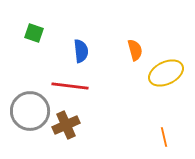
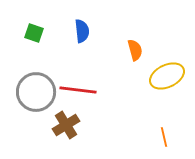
blue semicircle: moved 1 px right, 20 px up
yellow ellipse: moved 1 px right, 3 px down
red line: moved 8 px right, 4 px down
gray circle: moved 6 px right, 19 px up
brown cross: rotated 8 degrees counterclockwise
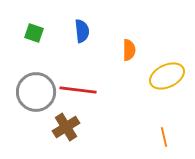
orange semicircle: moved 6 px left; rotated 15 degrees clockwise
brown cross: moved 2 px down
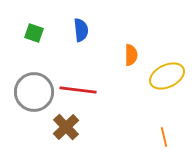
blue semicircle: moved 1 px left, 1 px up
orange semicircle: moved 2 px right, 5 px down
gray circle: moved 2 px left
brown cross: rotated 12 degrees counterclockwise
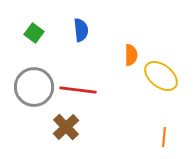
green square: rotated 18 degrees clockwise
yellow ellipse: moved 6 px left; rotated 64 degrees clockwise
gray circle: moved 5 px up
orange line: rotated 18 degrees clockwise
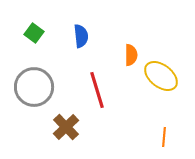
blue semicircle: moved 6 px down
red line: moved 19 px right; rotated 66 degrees clockwise
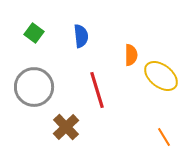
orange line: rotated 36 degrees counterclockwise
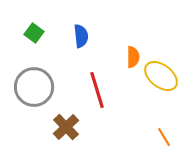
orange semicircle: moved 2 px right, 2 px down
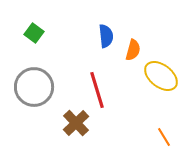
blue semicircle: moved 25 px right
orange semicircle: moved 7 px up; rotated 15 degrees clockwise
brown cross: moved 10 px right, 4 px up
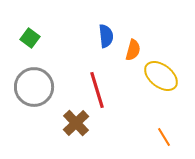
green square: moved 4 px left, 5 px down
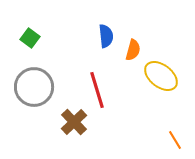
brown cross: moved 2 px left, 1 px up
orange line: moved 11 px right, 3 px down
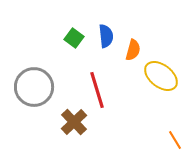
green square: moved 44 px right
